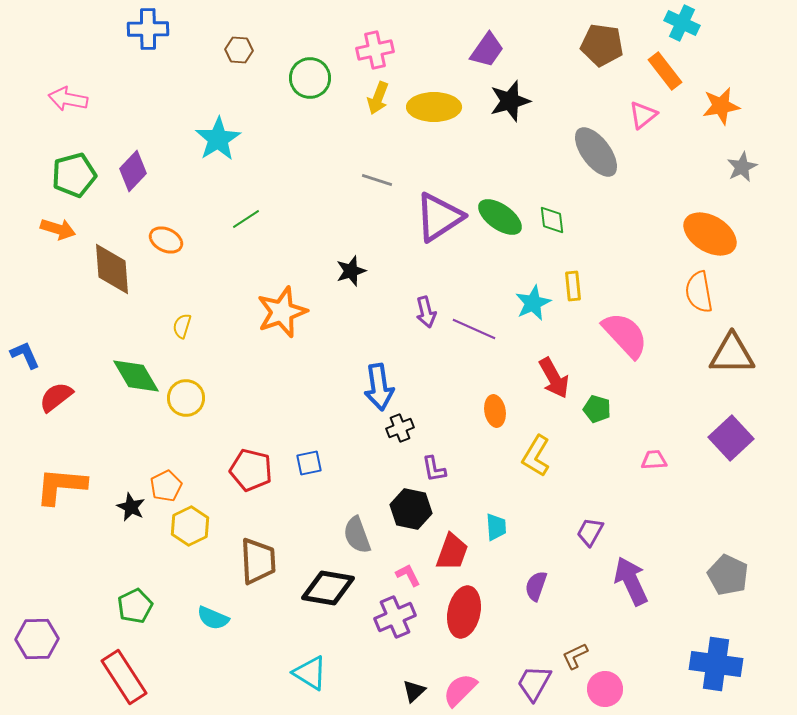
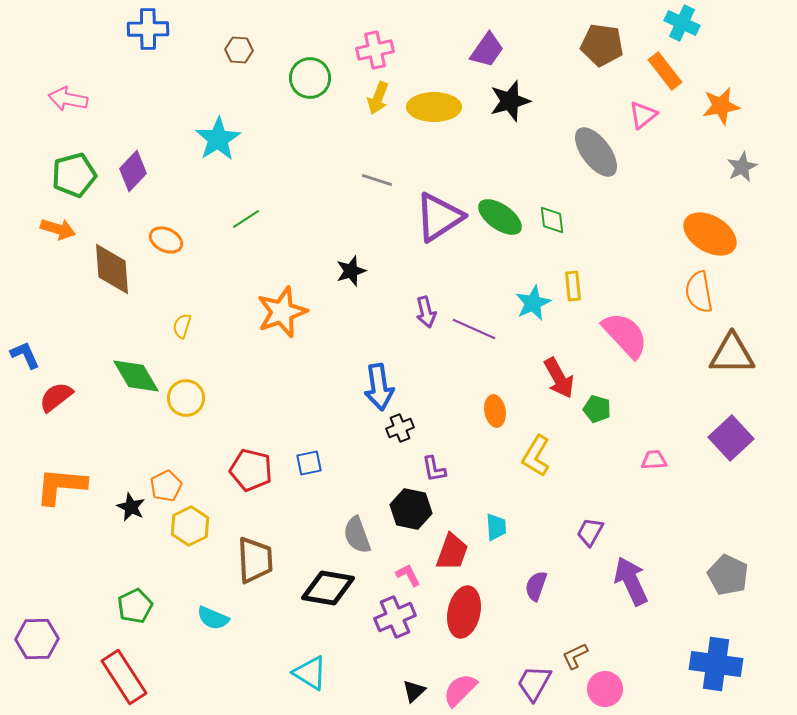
red arrow at (554, 378): moved 5 px right
brown trapezoid at (258, 561): moved 3 px left, 1 px up
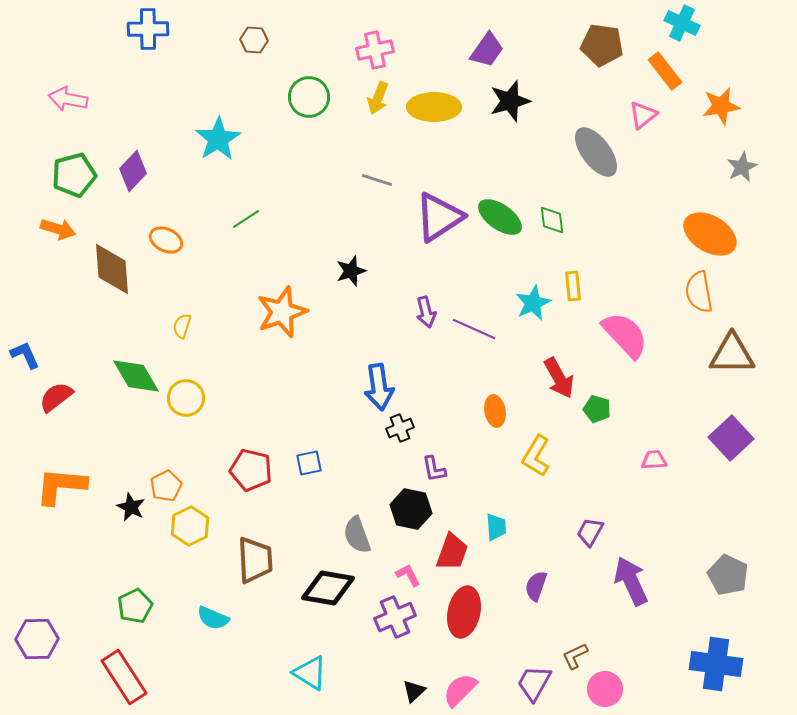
brown hexagon at (239, 50): moved 15 px right, 10 px up
green circle at (310, 78): moved 1 px left, 19 px down
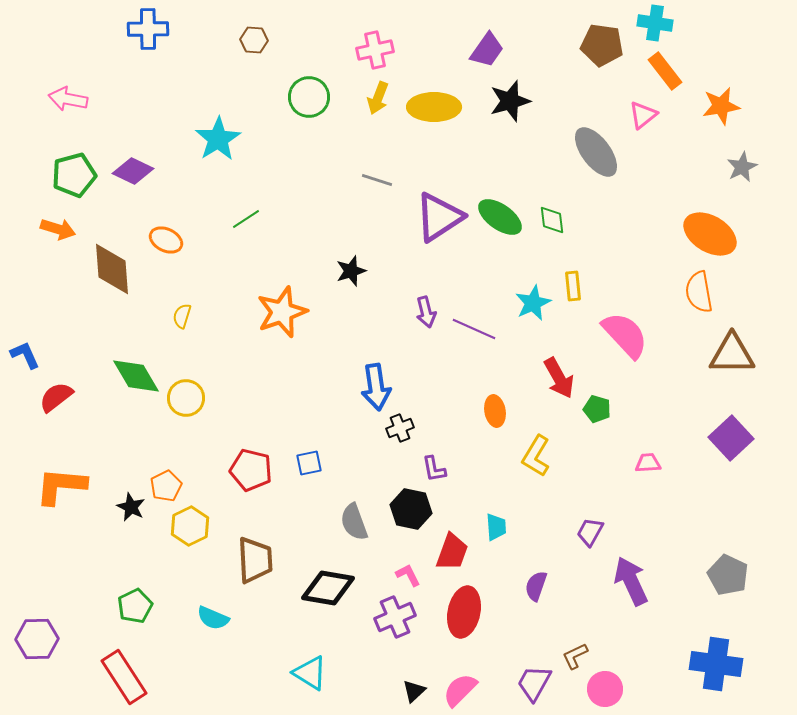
cyan cross at (682, 23): moved 27 px left; rotated 16 degrees counterclockwise
purple diamond at (133, 171): rotated 72 degrees clockwise
yellow semicircle at (182, 326): moved 10 px up
blue arrow at (379, 387): moved 3 px left
pink trapezoid at (654, 460): moved 6 px left, 3 px down
gray semicircle at (357, 535): moved 3 px left, 13 px up
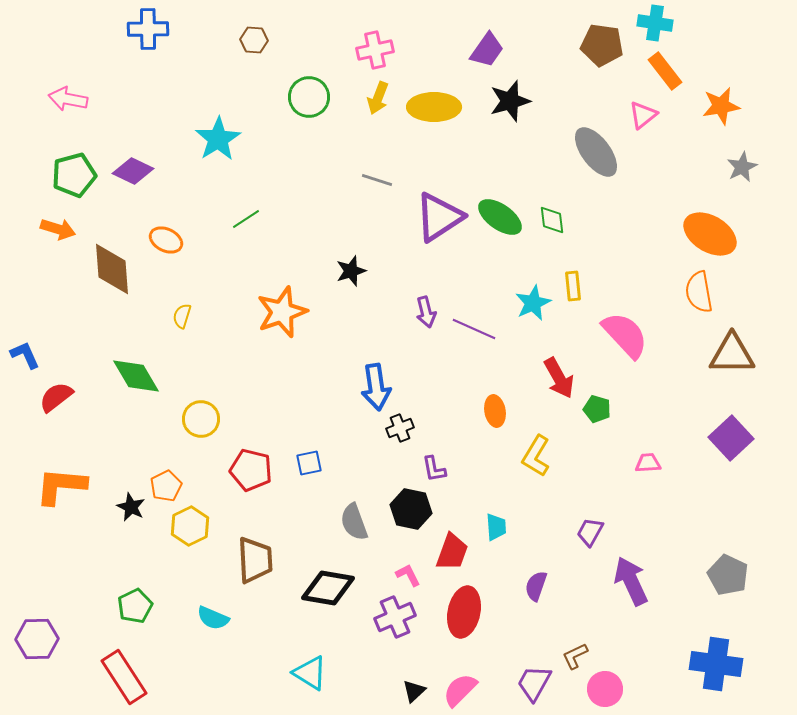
yellow circle at (186, 398): moved 15 px right, 21 px down
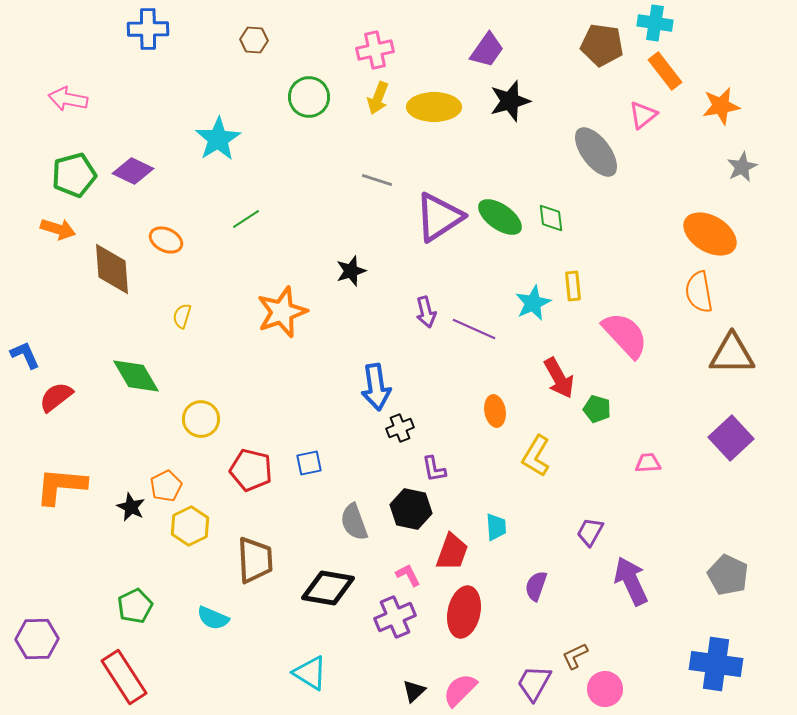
green diamond at (552, 220): moved 1 px left, 2 px up
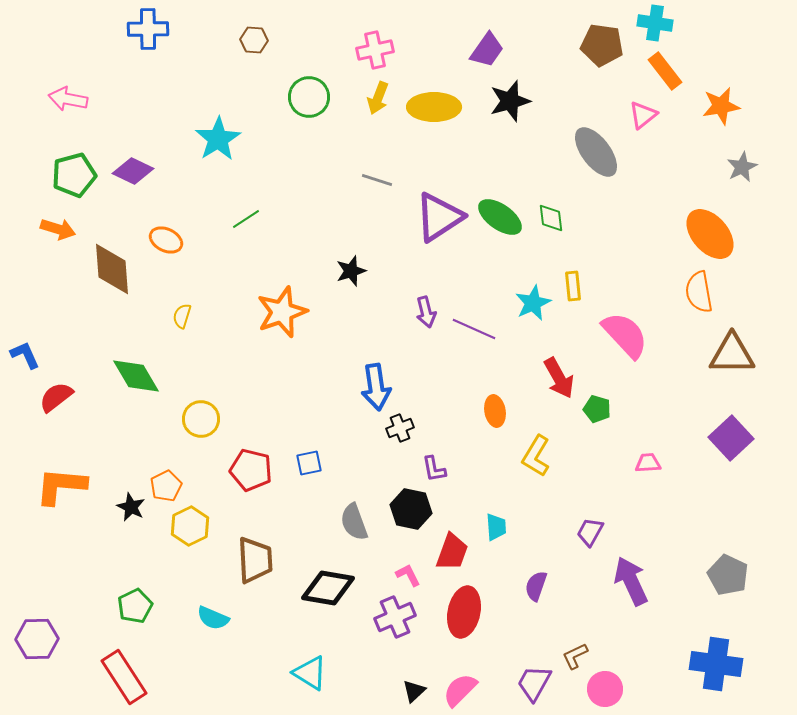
orange ellipse at (710, 234): rotated 18 degrees clockwise
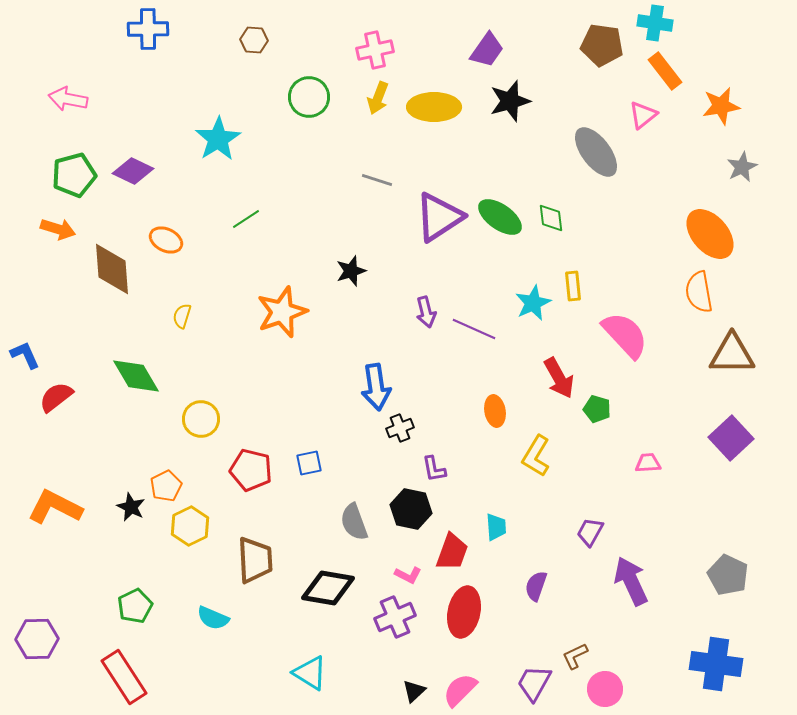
orange L-shape at (61, 486): moved 6 px left, 21 px down; rotated 22 degrees clockwise
pink L-shape at (408, 575): rotated 144 degrees clockwise
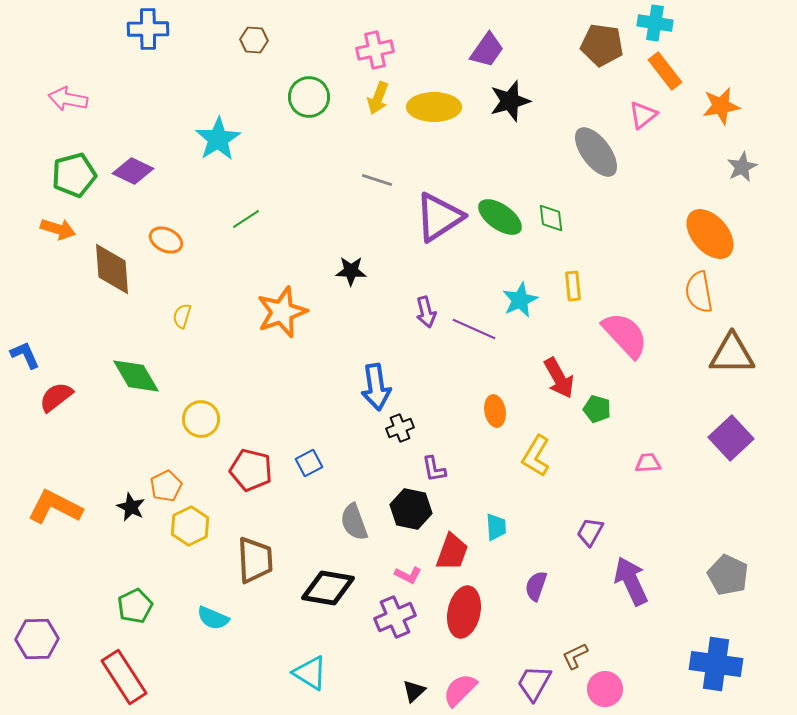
black star at (351, 271): rotated 20 degrees clockwise
cyan star at (533, 303): moved 13 px left, 3 px up
blue square at (309, 463): rotated 16 degrees counterclockwise
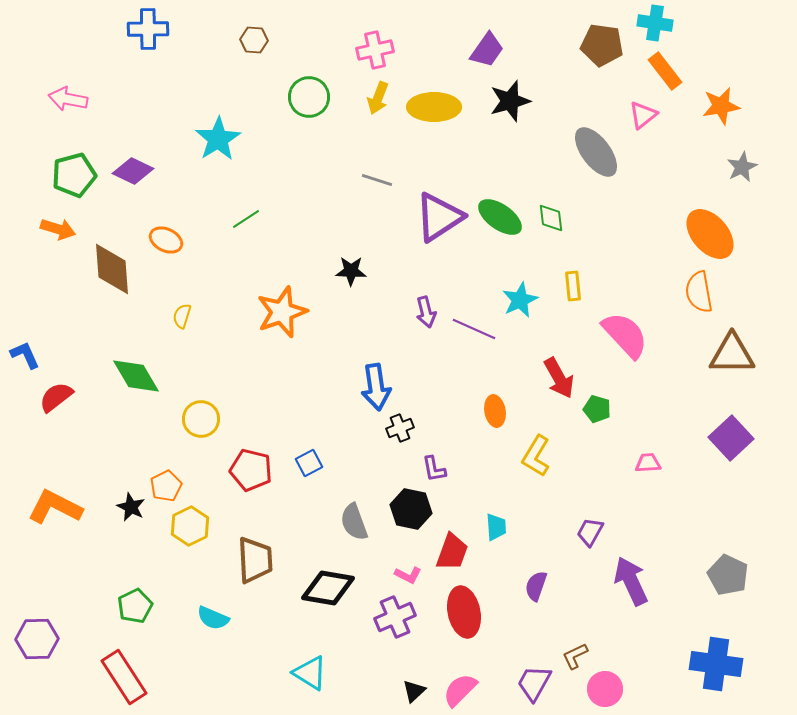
red ellipse at (464, 612): rotated 24 degrees counterclockwise
